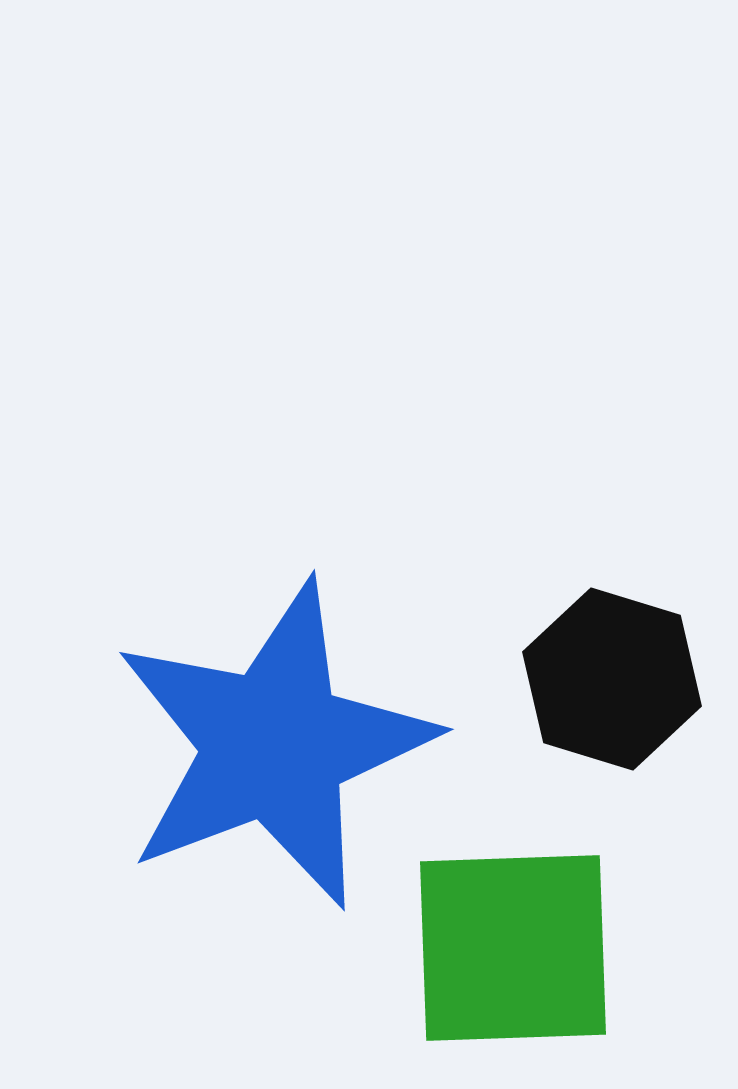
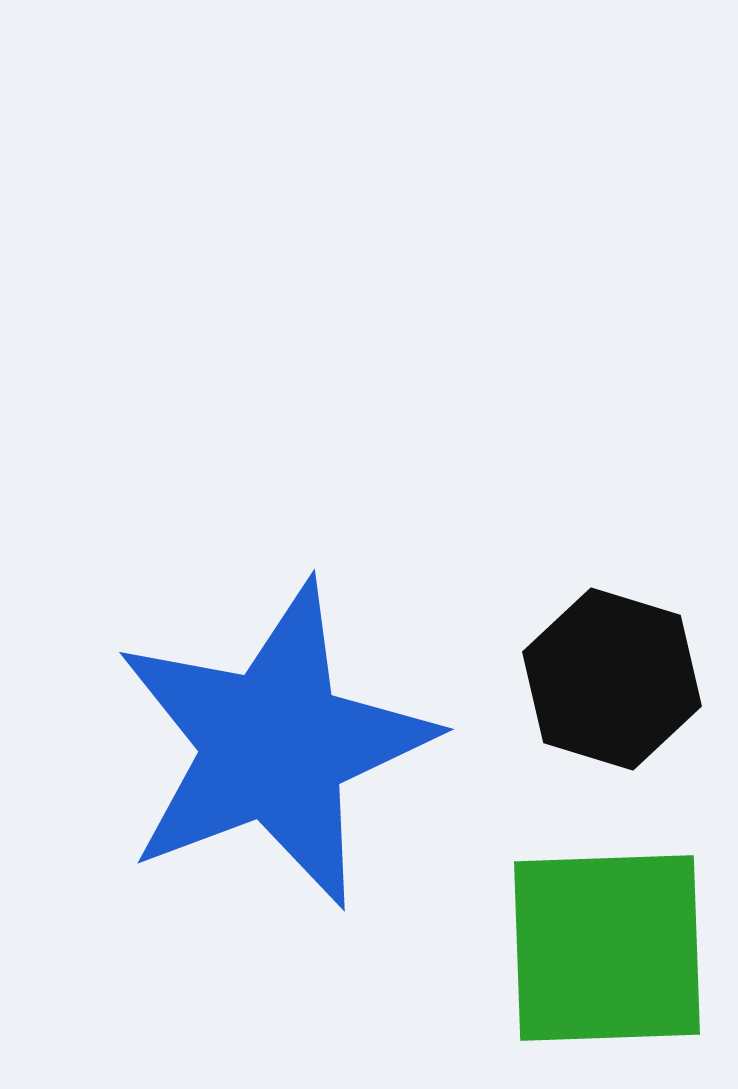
green square: moved 94 px right
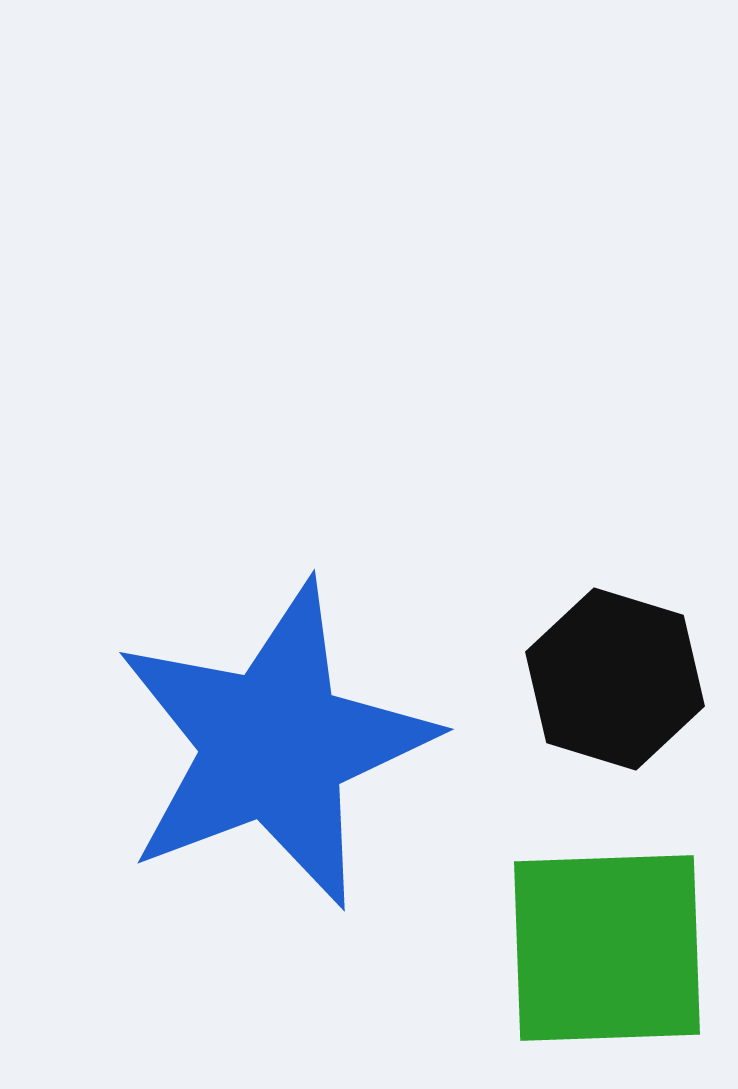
black hexagon: moved 3 px right
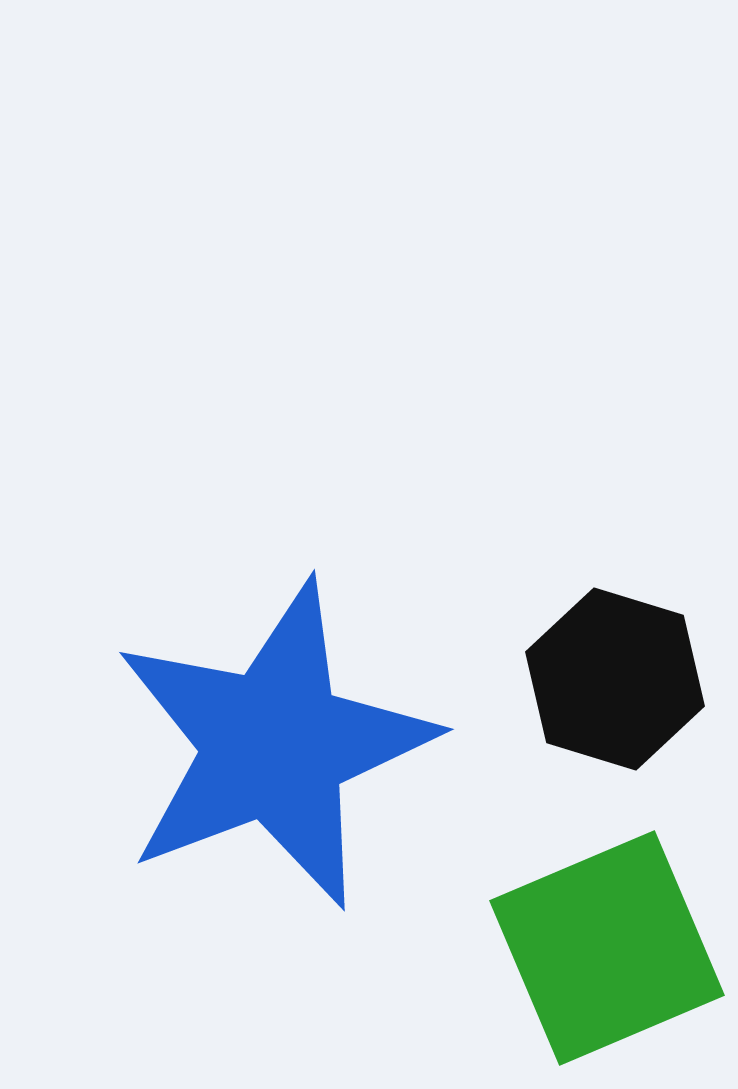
green square: rotated 21 degrees counterclockwise
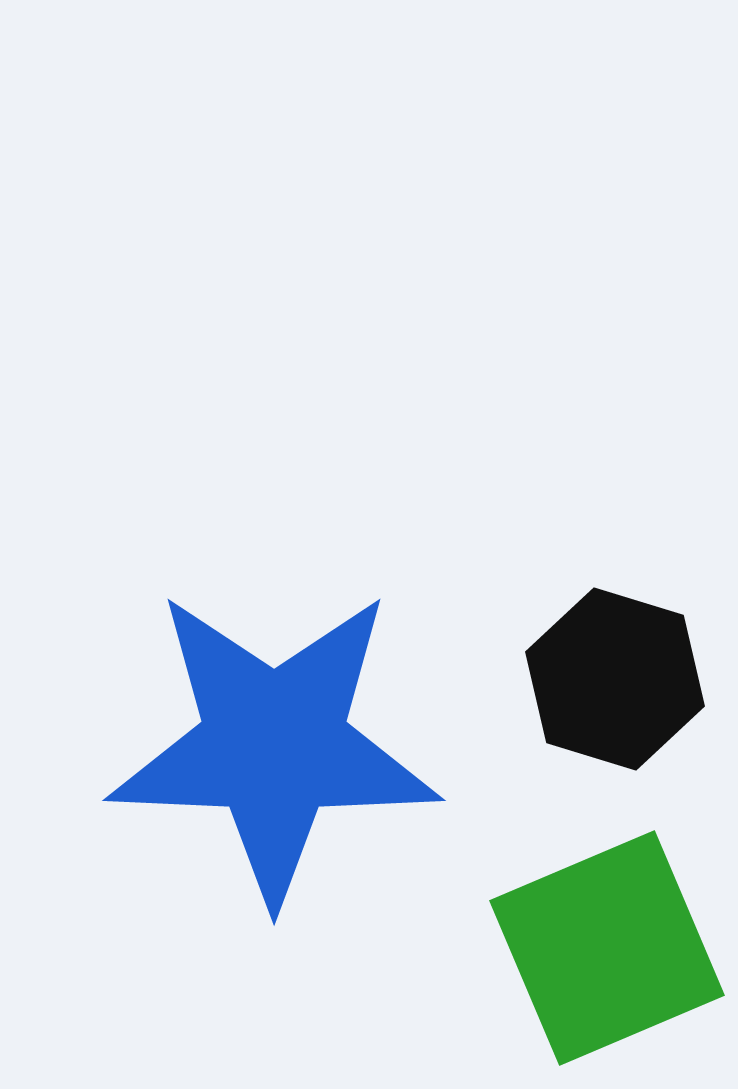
blue star: rotated 23 degrees clockwise
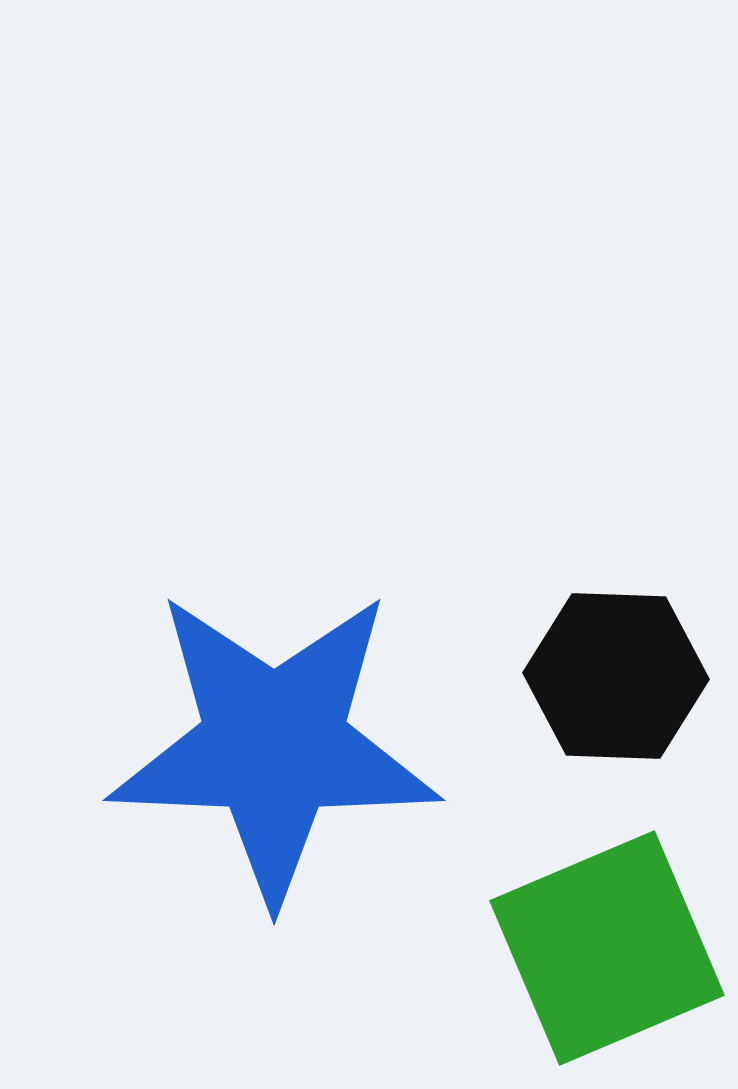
black hexagon: moved 1 px right, 3 px up; rotated 15 degrees counterclockwise
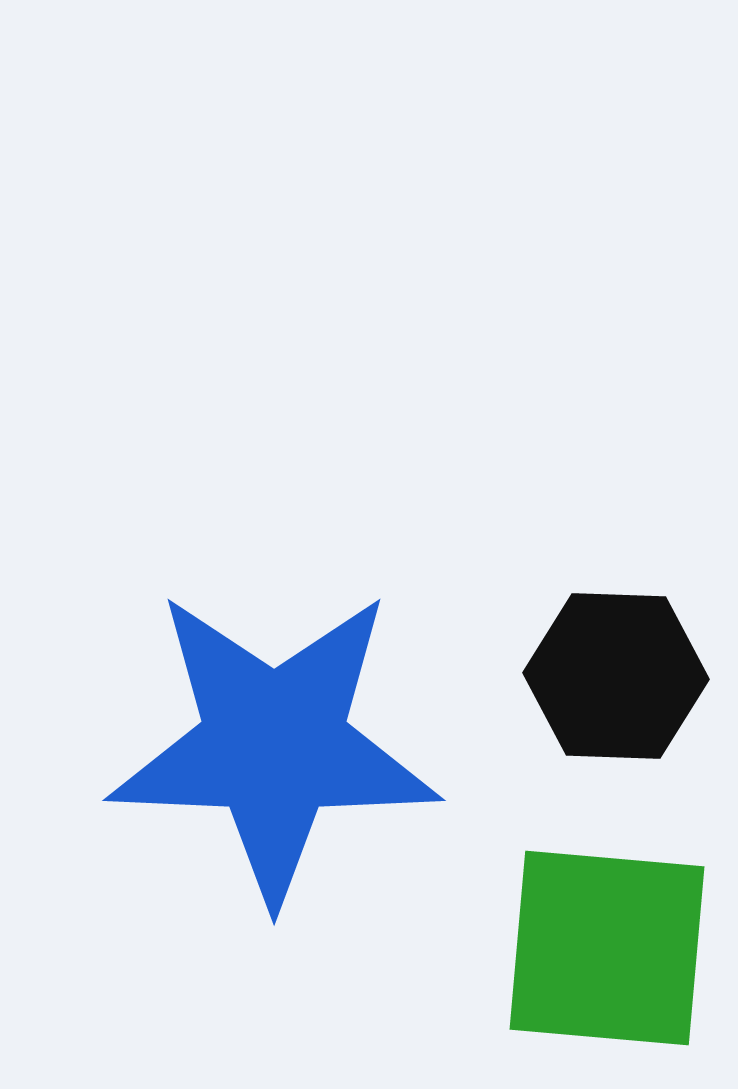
green square: rotated 28 degrees clockwise
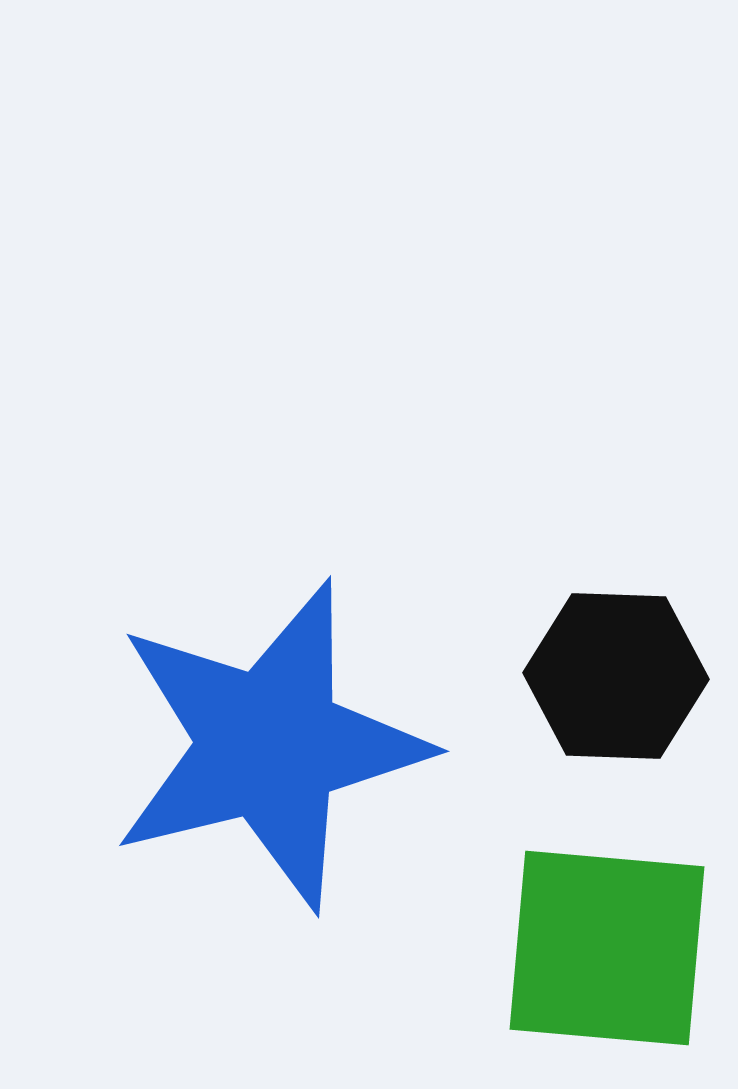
blue star: moved 5 px left; rotated 16 degrees counterclockwise
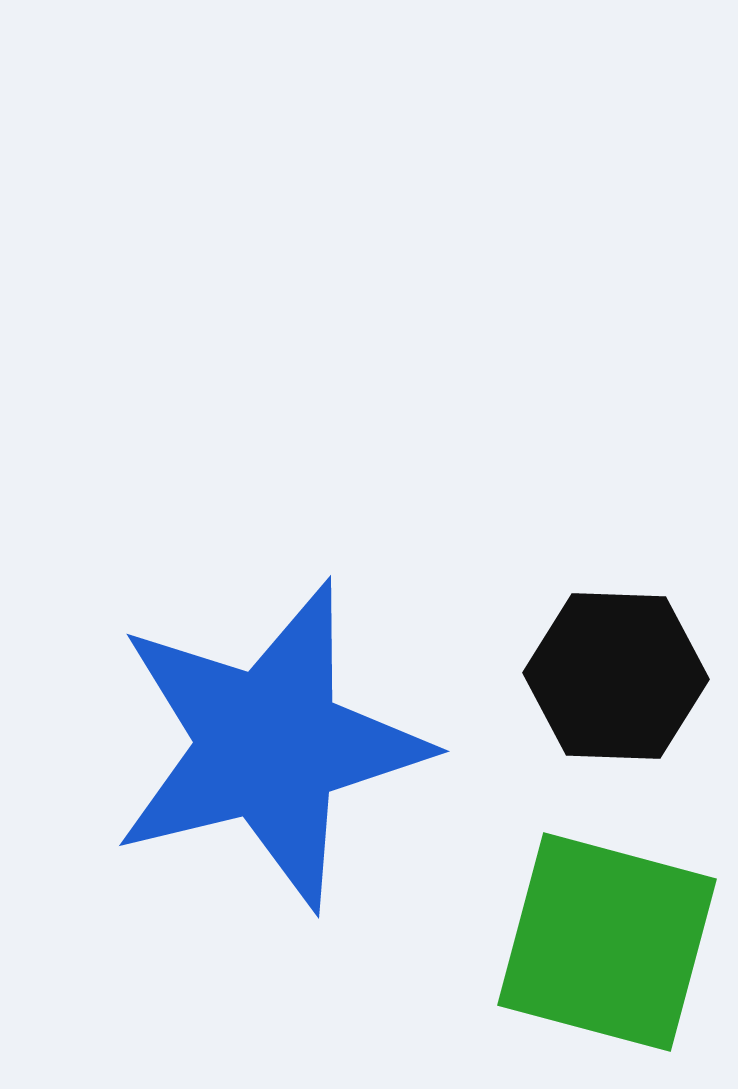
green square: moved 6 px up; rotated 10 degrees clockwise
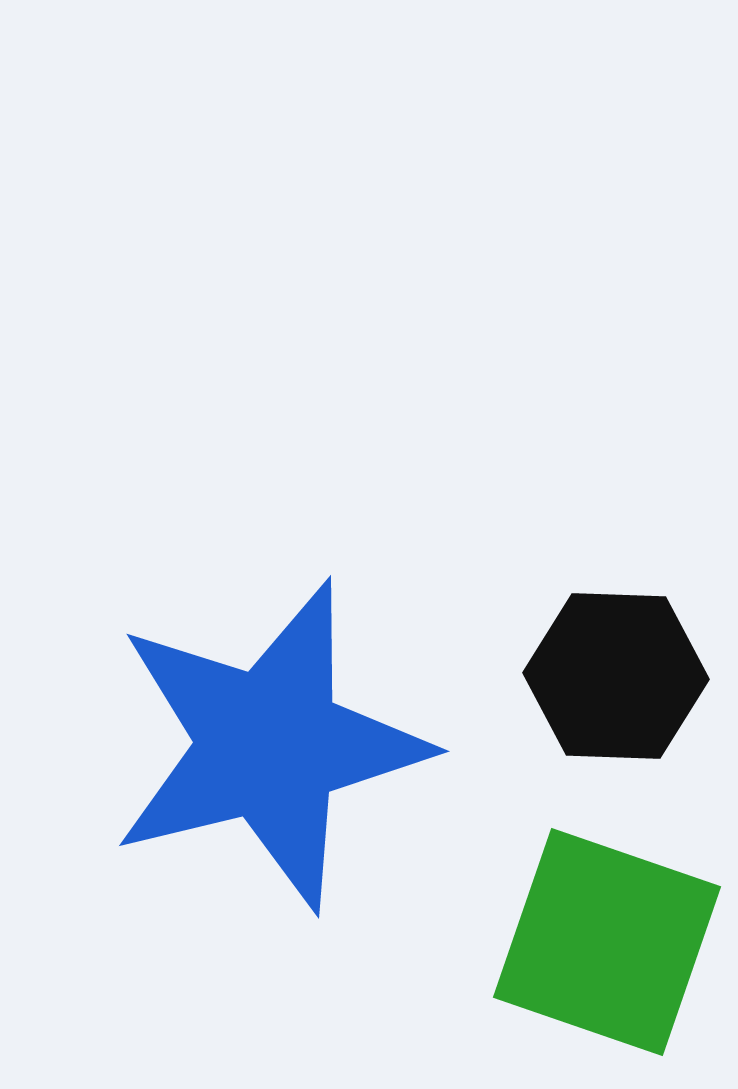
green square: rotated 4 degrees clockwise
